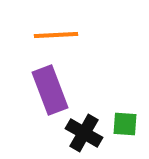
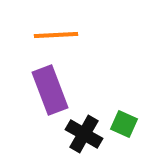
green square: moved 1 px left; rotated 20 degrees clockwise
black cross: moved 1 px down
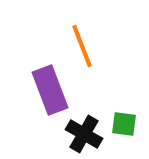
orange line: moved 26 px right, 11 px down; rotated 72 degrees clockwise
green square: rotated 16 degrees counterclockwise
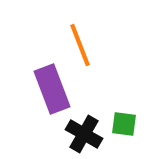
orange line: moved 2 px left, 1 px up
purple rectangle: moved 2 px right, 1 px up
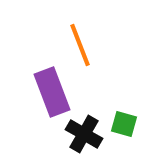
purple rectangle: moved 3 px down
green square: rotated 8 degrees clockwise
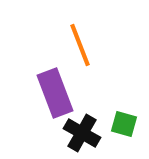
purple rectangle: moved 3 px right, 1 px down
black cross: moved 2 px left, 1 px up
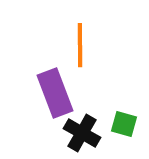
orange line: rotated 21 degrees clockwise
